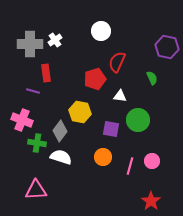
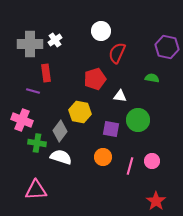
red semicircle: moved 9 px up
green semicircle: rotated 56 degrees counterclockwise
red star: moved 5 px right
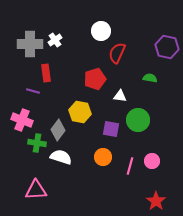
green semicircle: moved 2 px left
gray diamond: moved 2 px left, 1 px up
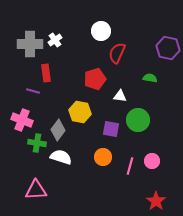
purple hexagon: moved 1 px right, 1 px down
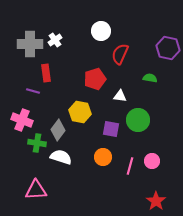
red semicircle: moved 3 px right, 1 px down
